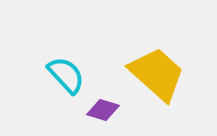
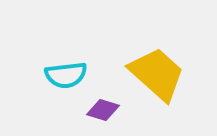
cyan semicircle: rotated 126 degrees clockwise
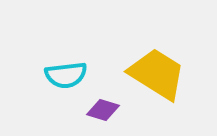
yellow trapezoid: rotated 10 degrees counterclockwise
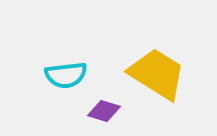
purple diamond: moved 1 px right, 1 px down
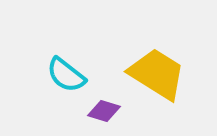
cyan semicircle: rotated 45 degrees clockwise
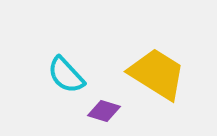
cyan semicircle: rotated 9 degrees clockwise
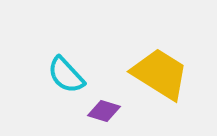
yellow trapezoid: moved 3 px right
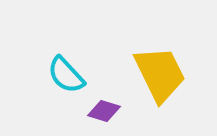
yellow trapezoid: rotated 32 degrees clockwise
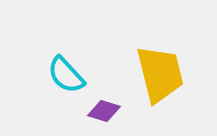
yellow trapezoid: rotated 12 degrees clockwise
